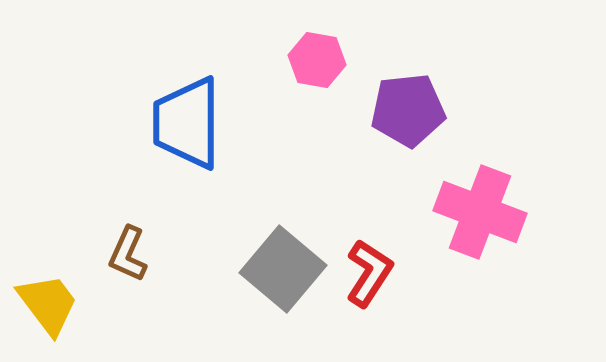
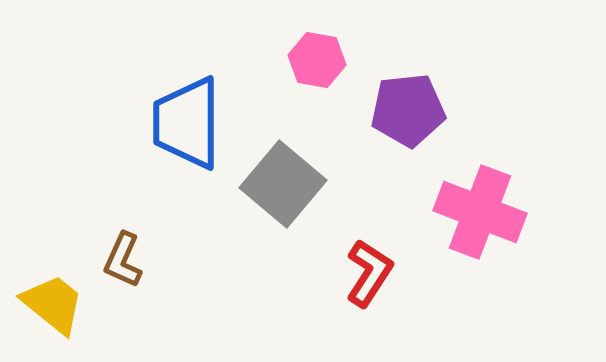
brown L-shape: moved 5 px left, 6 px down
gray square: moved 85 px up
yellow trapezoid: moved 5 px right; rotated 14 degrees counterclockwise
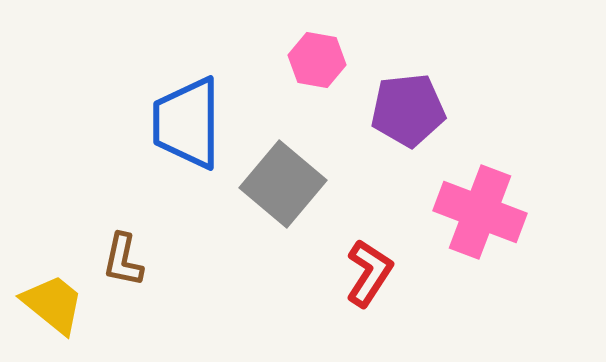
brown L-shape: rotated 12 degrees counterclockwise
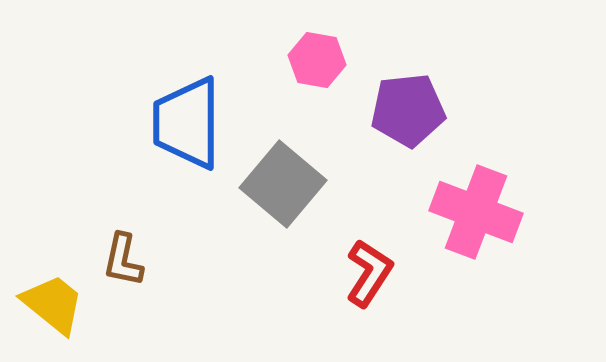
pink cross: moved 4 px left
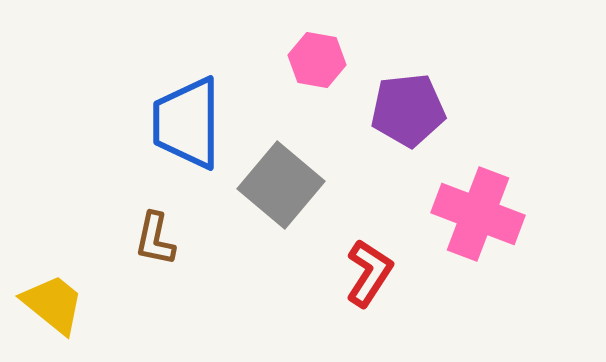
gray square: moved 2 px left, 1 px down
pink cross: moved 2 px right, 2 px down
brown L-shape: moved 32 px right, 21 px up
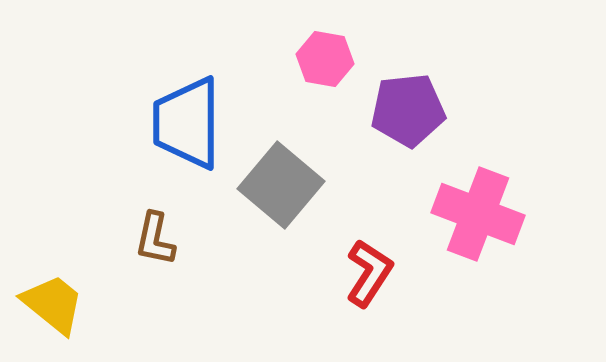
pink hexagon: moved 8 px right, 1 px up
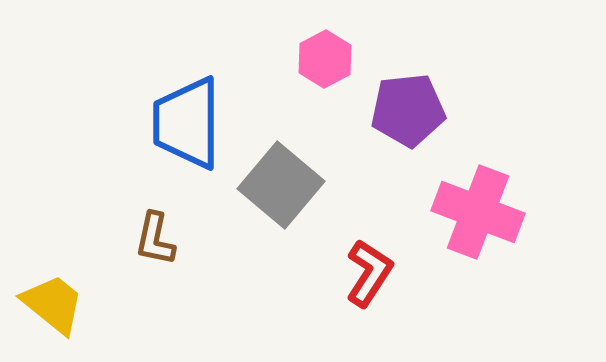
pink hexagon: rotated 22 degrees clockwise
pink cross: moved 2 px up
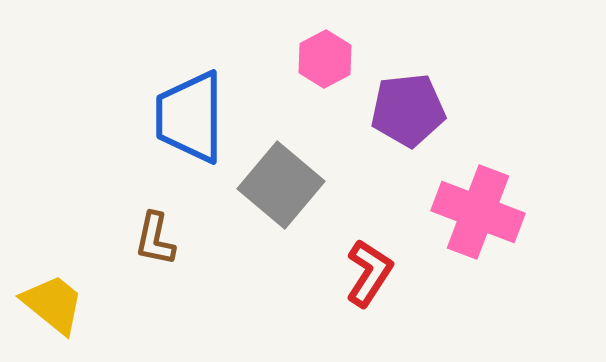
blue trapezoid: moved 3 px right, 6 px up
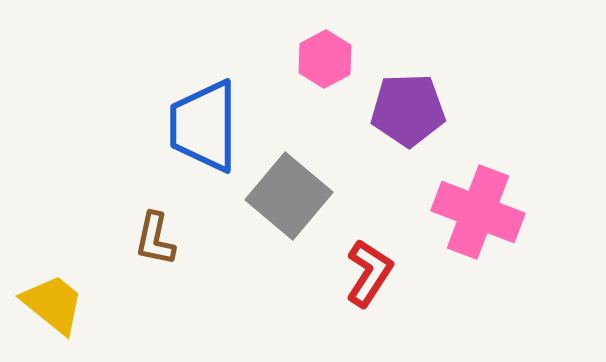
purple pentagon: rotated 4 degrees clockwise
blue trapezoid: moved 14 px right, 9 px down
gray square: moved 8 px right, 11 px down
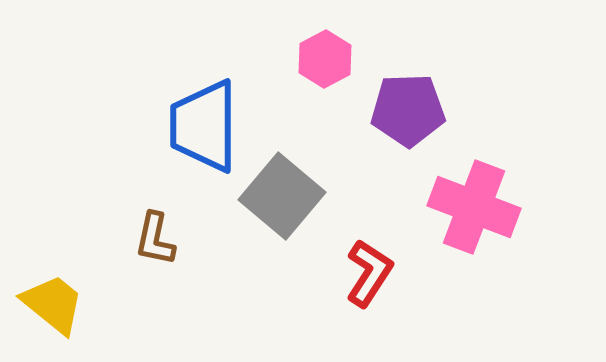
gray square: moved 7 px left
pink cross: moved 4 px left, 5 px up
